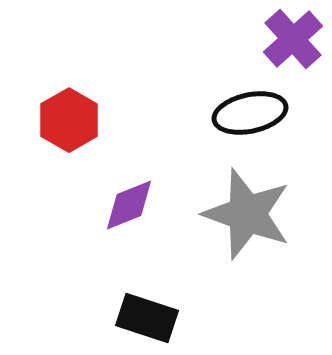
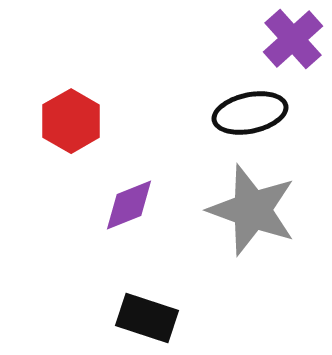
red hexagon: moved 2 px right, 1 px down
gray star: moved 5 px right, 4 px up
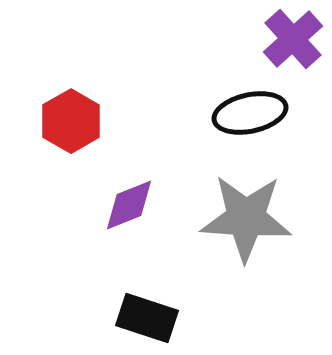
gray star: moved 6 px left, 8 px down; rotated 16 degrees counterclockwise
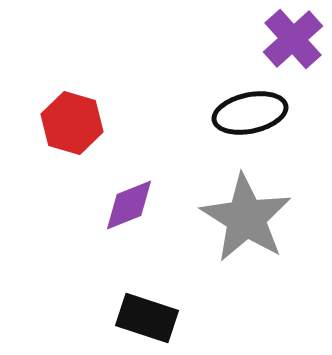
red hexagon: moved 1 px right, 2 px down; rotated 14 degrees counterclockwise
gray star: rotated 28 degrees clockwise
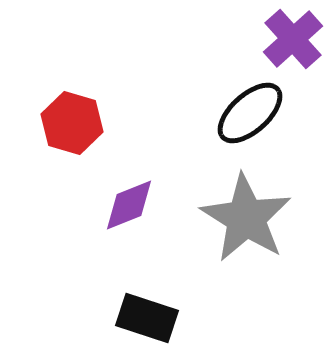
black ellipse: rotated 30 degrees counterclockwise
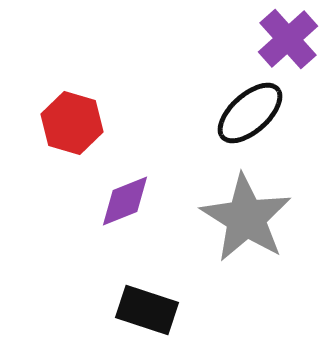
purple cross: moved 5 px left
purple diamond: moved 4 px left, 4 px up
black rectangle: moved 8 px up
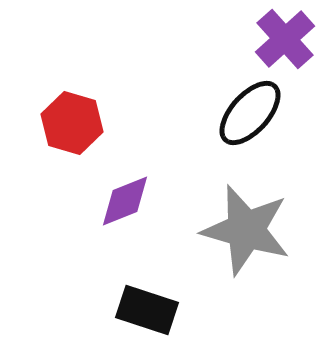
purple cross: moved 3 px left
black ellipse: rotated 6 degrees counterclockwise
gray star: moved 12 px down; rotated 16 degrees counterclockwise
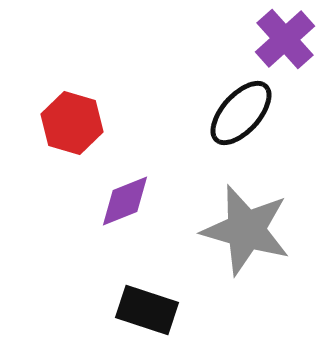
black ellipse: moved 9 px left
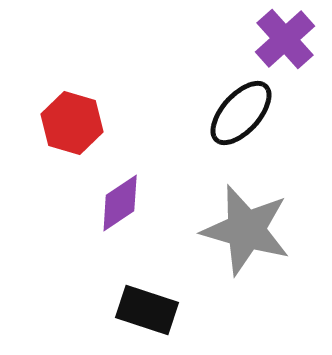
purple diamond: moved 5 px left, 2 px down; rotated 12 degrees counterclockwise
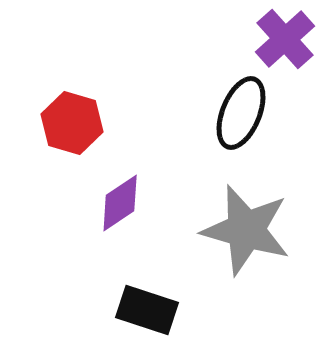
black ellipse: rotated 20 degrees counterclockwise
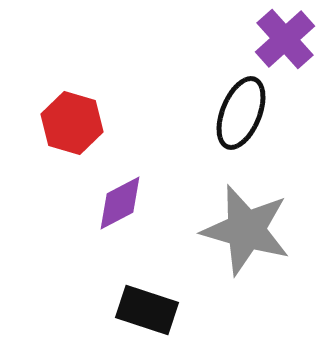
purple diamond: rotated 6 degrees clockwise
